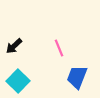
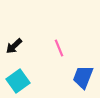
blue trapezoid: moved 6 px right
cyan square: rotated 10 degrees clockwise
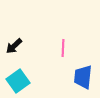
pink line: moved 4 px right; rotated 24 degrees clockwise
blue trapezoid: rotated 15 degrees counterclockwise
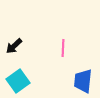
blue trapezoid: moved 4 px down
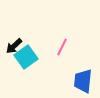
pink line: moved 1 px left, 1 px up; rotated 24 degrees clockwise
cyan square: moved 8 px right, 24 px up
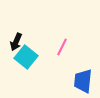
black arrow: moved 2 px right, 4 px up; rotated 24 degrees counterclockwise
cyan square: rotated 15 degrees counterclockwise
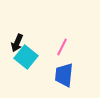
black arrow: moved 1 px right, 1 px down
blue trapezoid: moved 19 px left, 6 px up
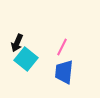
cyan square: moved 2 px down
blue trapezoid: moved 3 px up
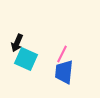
pink line: moved 7 px down
cyan square: rotated 15 degrees counterclockwise
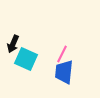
black arrow: moved 4 px left, 1 px down
